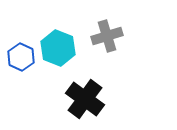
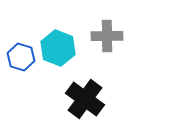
gray cross: rotated 16 degrees clockwise
blue hexagon: rotated 8 degrees counterclockwise
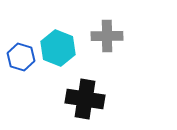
black cross: rotated 27 degrees counterclockwise
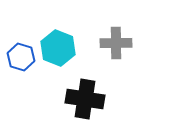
gray cross: moved 9 px right, 7 px down
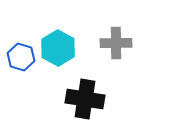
cyan hexagon: rotated 8 degrees clockwise
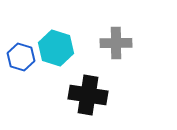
cyan hexagon: moved 2 px left; rotated 12 degrees counterclockwise
black cross: moved 3 px right, 4 px up
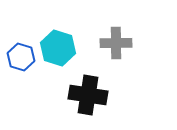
cyan hexagon: moved 2 px right
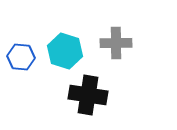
cyan hexagon: moved 7 px right, 3 px down
blue hexagon: rotated 12 degrees counterclockwise
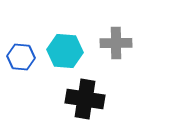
cyan hexagon: rotated 12 degrees counterclockwise
black cross: moved 3 px left, 4 px down
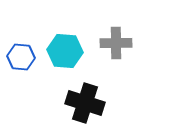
black cross: moved 4 px down; rotated 9 degrees clockwise
